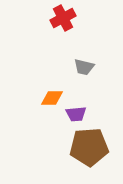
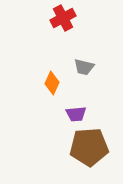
orange diamond: moved 15 px up; rotated 65 degrees counterclockwise
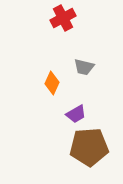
purple trapezoid: rotated 25 degrees counterclockwise
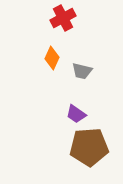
gray trapezoid: moved 2 px left, 4 px down
orange diamond: moved 25 px up
purple trapezoid: rotated 65 degrees clockwise
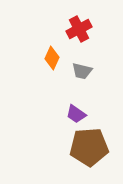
red cross: moved 16 px right, 11 px down
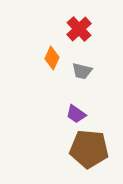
red cross: rotated 15 degrees counterclockwise
brown pentagon: moved 2 px down; rotated 9 degrees clockwise
